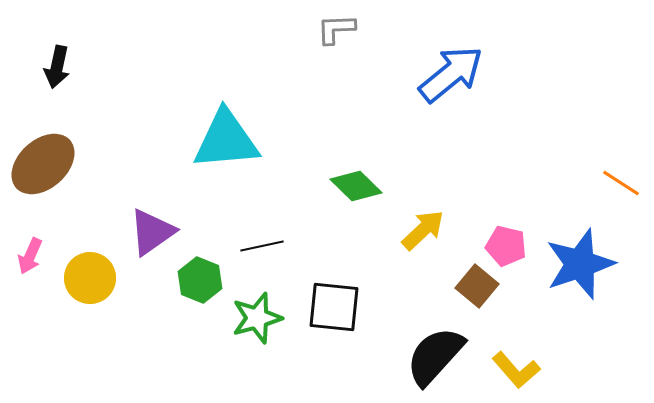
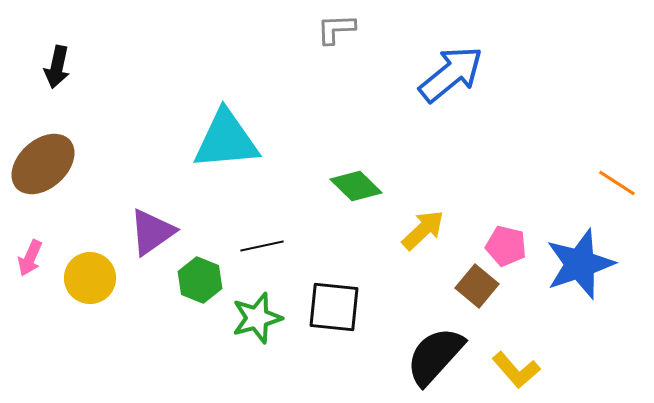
orange line: moved 4 px left
pink arrow: moved 2 px down
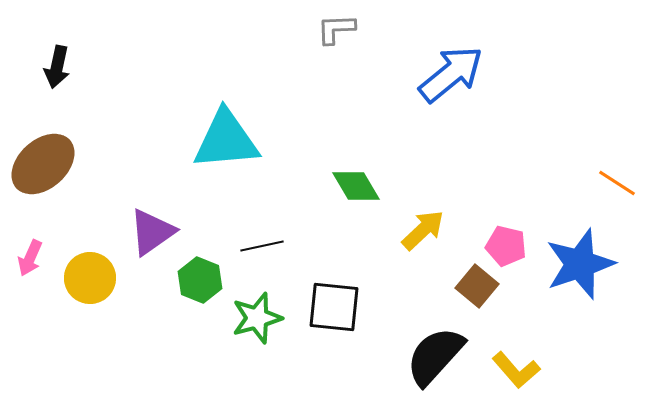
green diamond: rotated 15 degrees clockwise
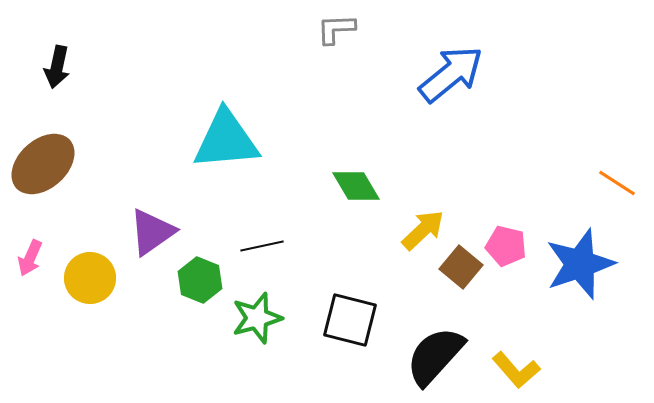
brown square: moved 16 px left, 19 px up
black square: moved 16 px right, 13 px down; rotated 8 degrees clockwise
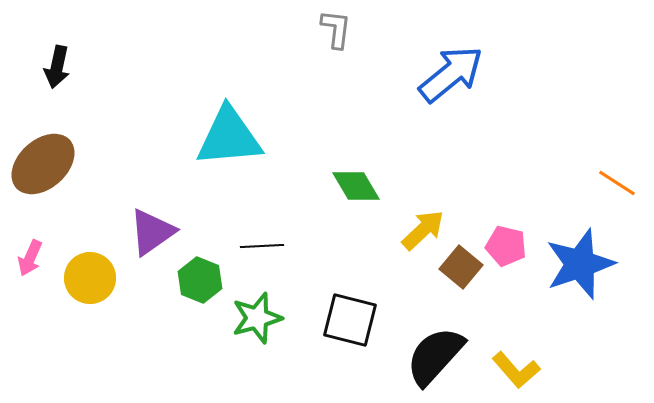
gray L-shape: rotated 99 degrees clockwise
cyan triangle: moved 3 px right, 3 px up
black line: rotated 9 degrees clockwise
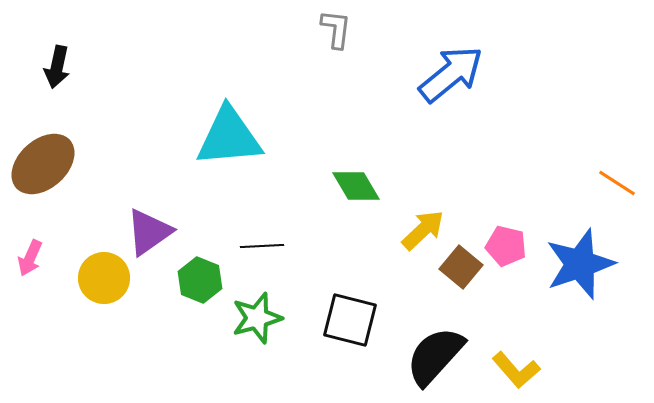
purple triangle: moved 3 px left
yellow circle: moved 14 px right
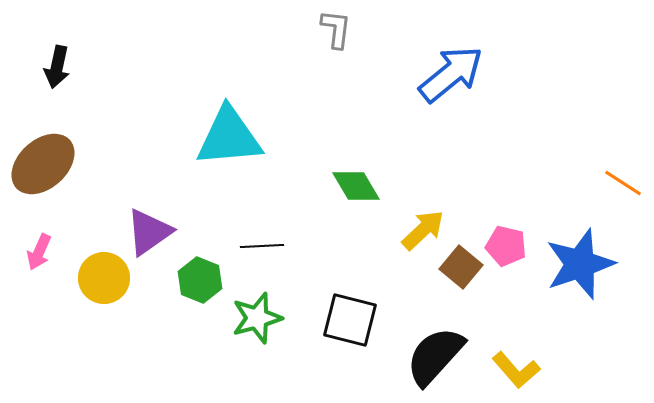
orange line: moved 6 px right
pink arrow: moved 9 px right, 6 px up
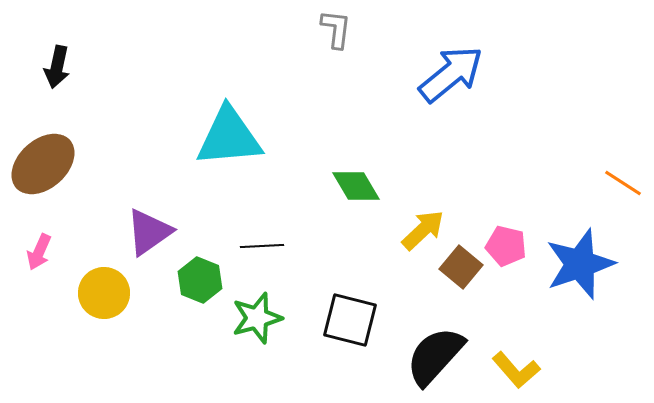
yellow circle: moved 15 px down
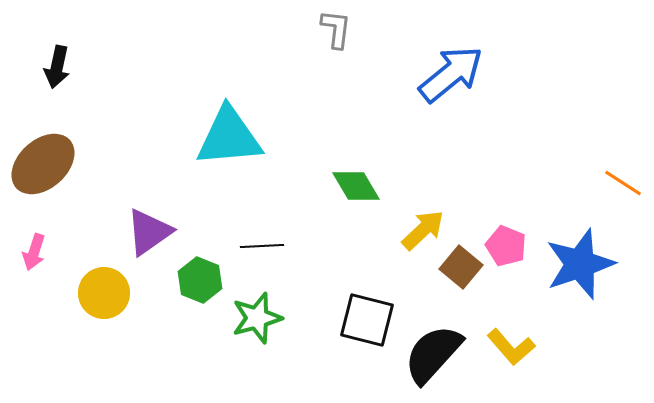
pink pentagon: rotated 9 degrees clockwise
pink arrow: moved 5 px left; rotated 6 degrees counterclockwise
black square: moved 17 px right
black semicircle: moved 2 px left, 2 px up
yellow L-shape: moved 5 px left, 23 px up
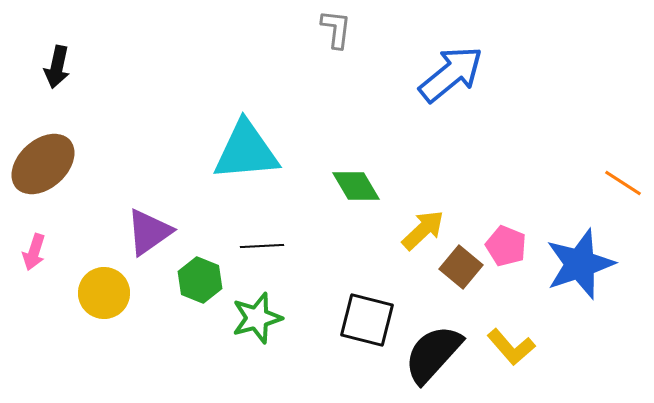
cyan triangle: moved 17 px right, 14 px down
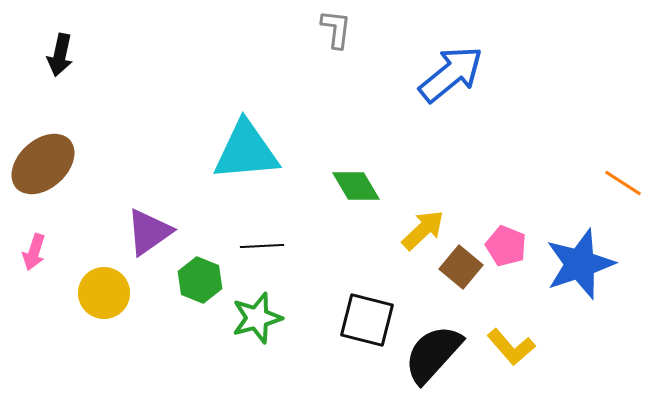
black arrow: moved 3 px right, 12 px up
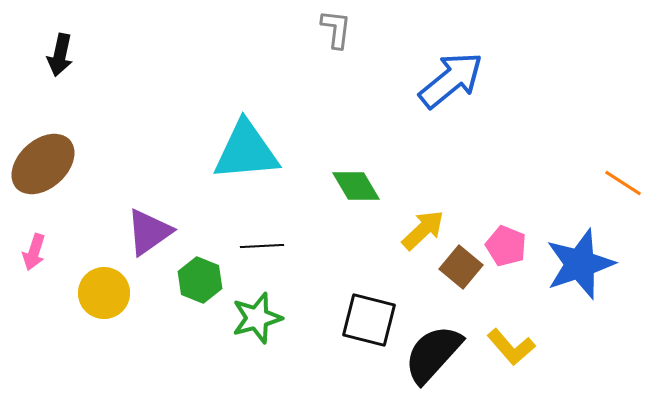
blue arrow: moved 6 px down
black square: moved 2 px right
